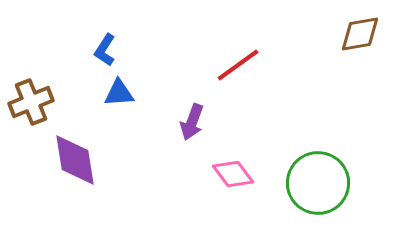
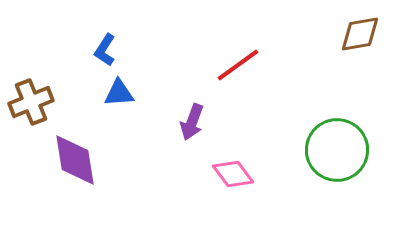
green circle: moved 19 px right, 33 px up
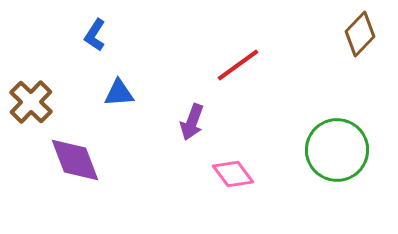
brown diamond: rotated 36 degrees counterclockwise
blue L-shape: moved 10 px left, 15 px up
brown cross: rotated 24 degrees counterclockwise
purple diamond: rotated 12 degrees counterclockwise
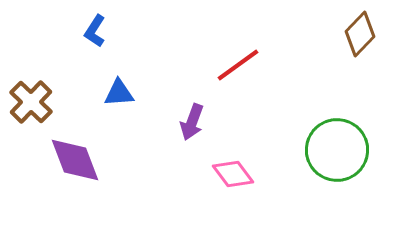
blue L-shape: moved 4 px up
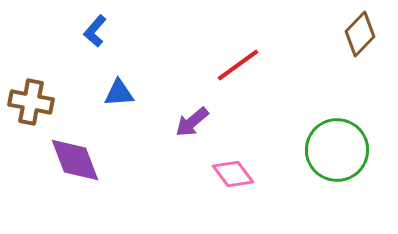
blue L-shape: rotated 8 degrees clockwise
brown cross: rotated 33 degrees counterclockwise
purple arrow: rotated 30 degrees clockwise
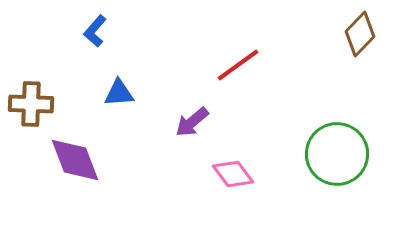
brown cross: moved 2 px down; rotated 9 degrees counterclockwise
green circle: moved 4 px down
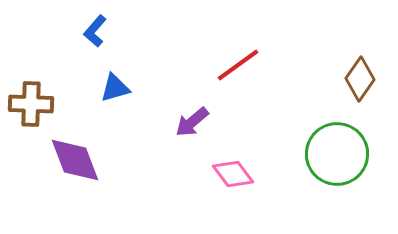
brown diamond: moved 45 px down; rotated 9 degrees counterclockwise
blue triangle: moved 4 px left, 5 px up; rotated 12 degrees counterclockwise
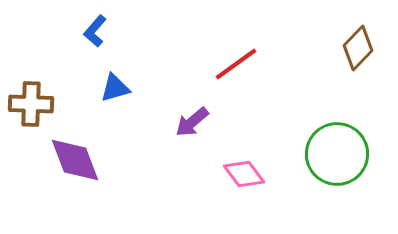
red line: moved 2 px left, 1 px up
brown diamond: moved 2 px left, 31 px up; rotated 9 degrees clockwise
pink diamond: moved 11 px right
